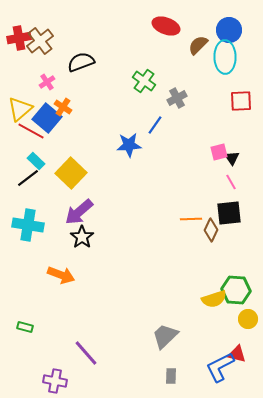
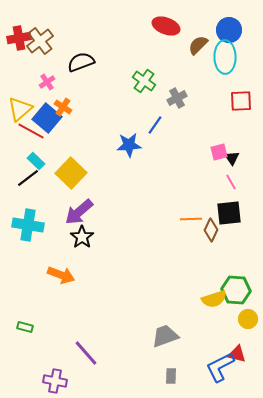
gray trapezoid: rotated 24 degrees clockwise
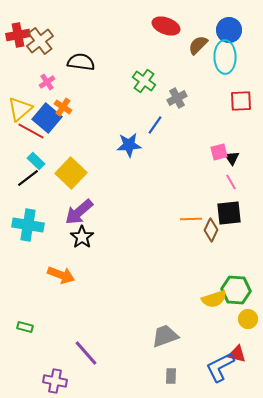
red cross: moved 1 px left, 3 px up
black semicircle: rotated 28 degrees clockwise
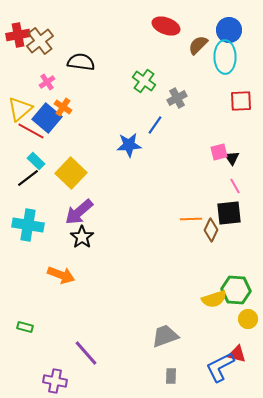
pink line: moved 4 px right, 4 px down
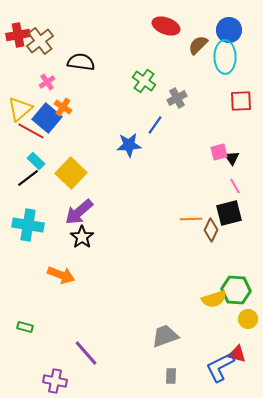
black square: rotated 8 degrees counterclockwise
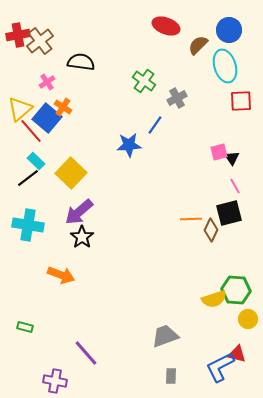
cyan ellipse: moved 9 px down; rotated 16 degrees counterclockwise
red line: rotated 20 degrees clockwise
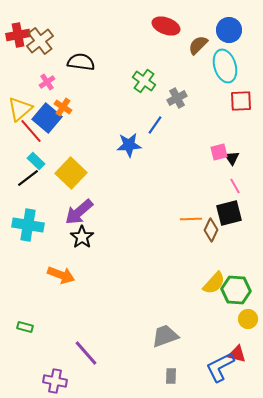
yellow semicircle: moved 16 px up; rotated 30 degrees counterclockwise
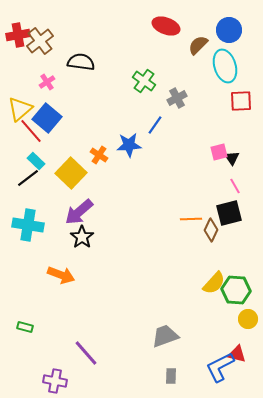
orange cross: moved 36 px right, 48 px down
